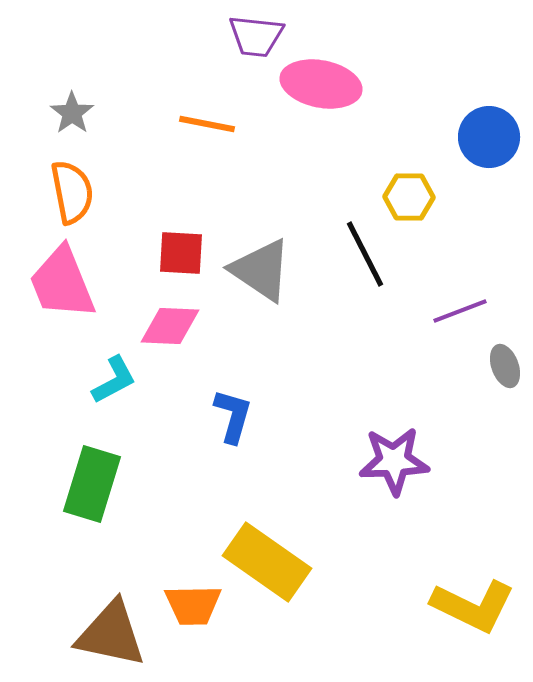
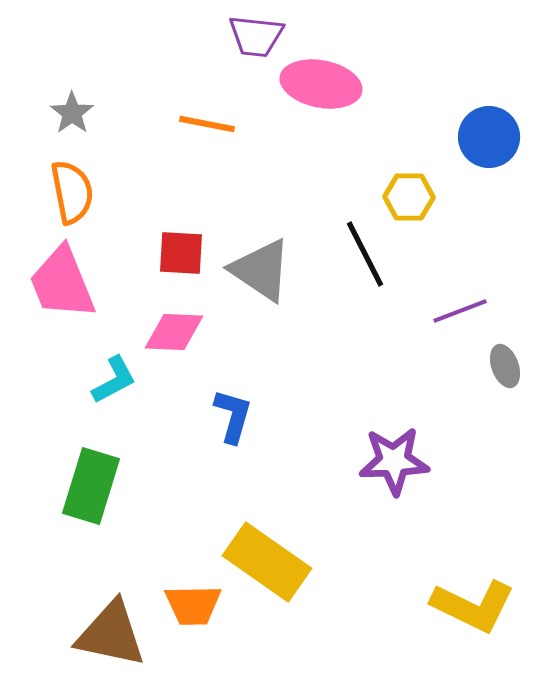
pink diamond: moved 4 px right, 6 px down
green rectangle: moved 1 px left, 2 px down
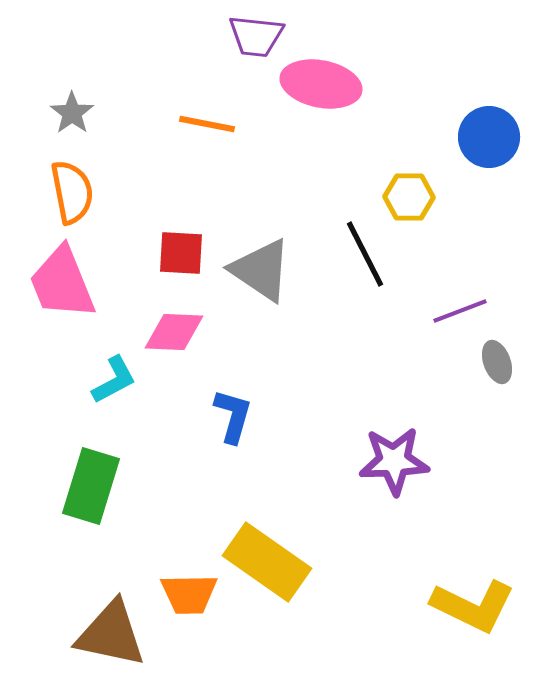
gray ellipse: moved 8 px left, 4 px up
orange trapezoid: moved 4 px left, 11 px up
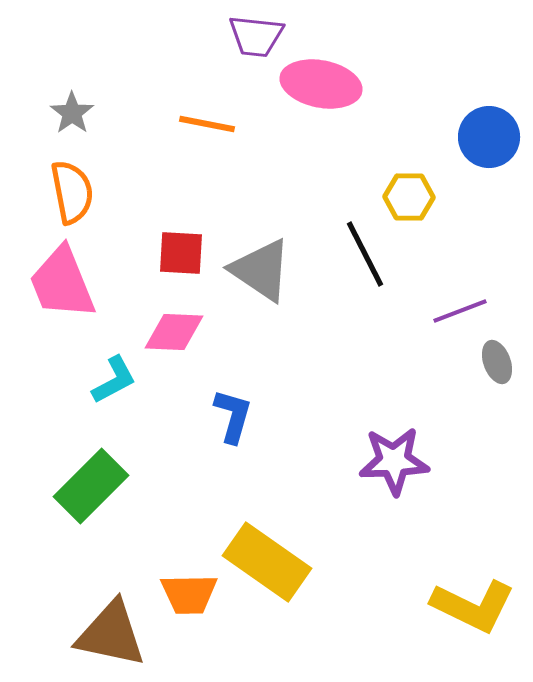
green rectangle: rotated 28 degrees clockwise
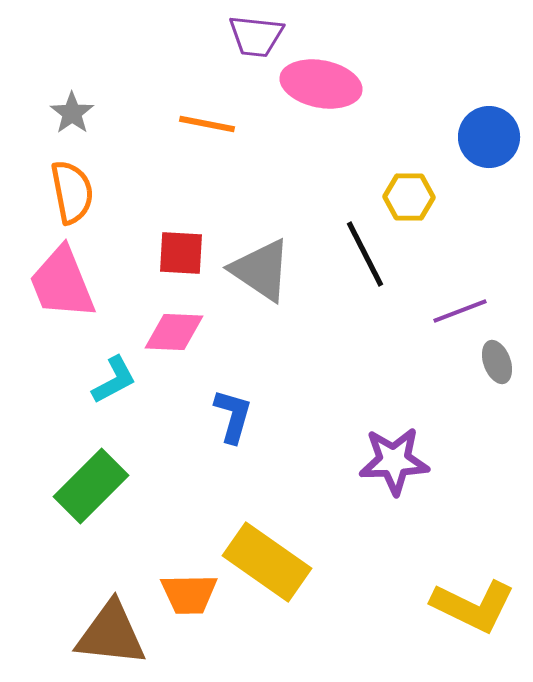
brown triangle: rotated 6 degrees counterclockwise
